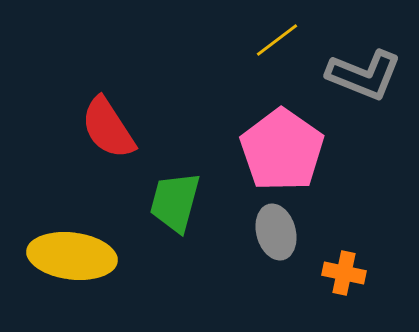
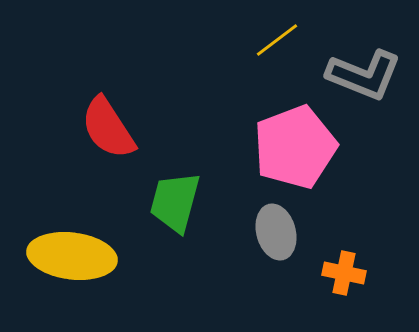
pink pentagon: moved 13 px right, 3 px up; rotated 16 degrees clockwise
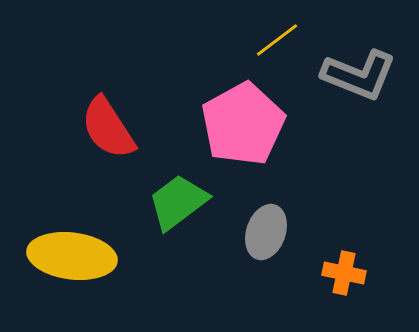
gray L-shape: moved 5 px left
pink pentagon: moved 52 px left, 23 px up; rotated 8 degrees counterclockwise
green trapezoid: moved 3 px right; rotated 38 degrees clockwise
gray ellipse: moved 10 px left; rotated 34 degrees clockwise
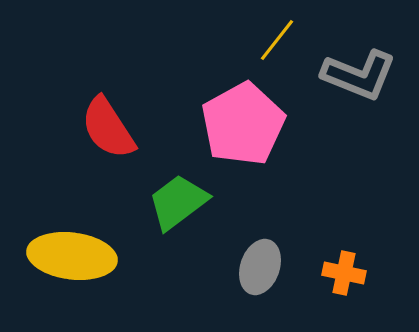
yellow line: rotated 15 degrees counterclockwise
gray ellipse: moved 6 px left, 35 px down
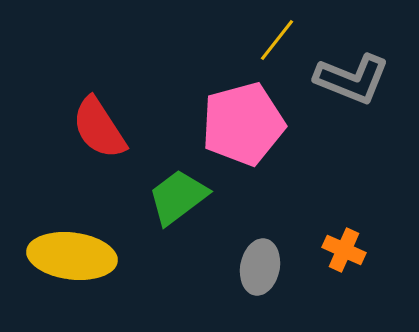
gray L-shape: moved 7 px left, 4 px down
pink pentagon: rotated 14 degrees clockwise
red semicircle: moved 9 px left
green trapezoid: moved 5 px up
gray ellipse: rotated 8 degrees counterclockwise
orange cross: moved 23 px up; rotated 12 degrees clockwise
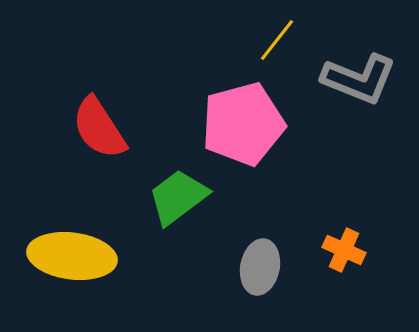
gray L-shape: moved 7 px right
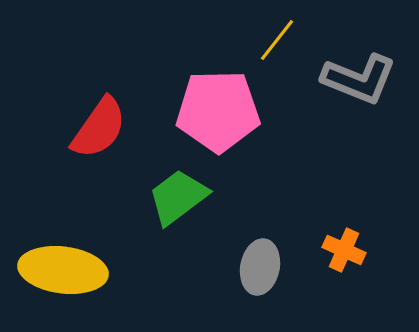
pink pentagon: moved 25 px left, 13 px up; rotated 14 degrees clockwise
red semicircle: rotated 112 degrees counterclockwise
yellow ellipse: moved 9 px left, 14 px down
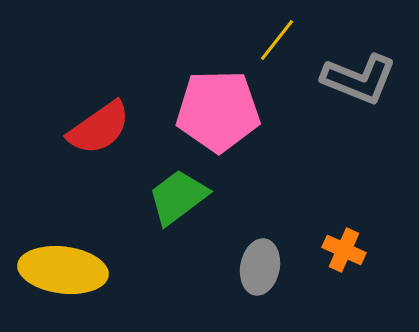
red semicircle: rotated 20 degrees clockwise
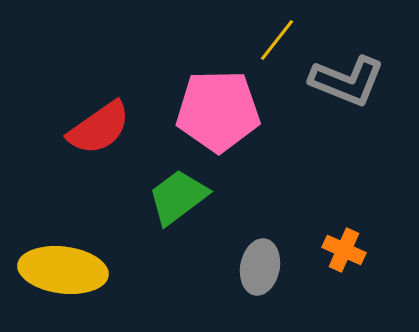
gray L-shape: moved 12 px left, 2 px down
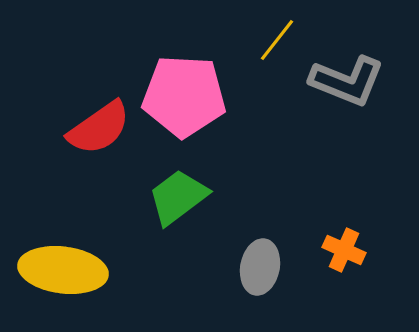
pink pentagon: moved 34 px left, 15 px up; rotated 4 degrees clockwise
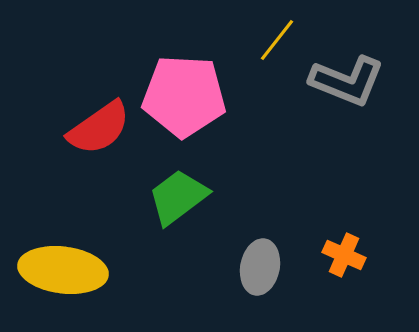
orange cross: moved 5 px down
